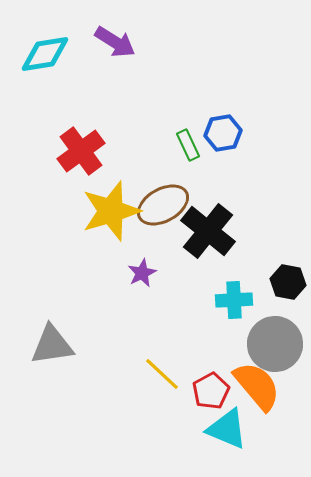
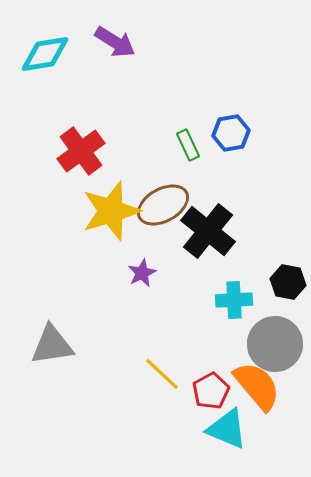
blue hexagon: moved 8 px right
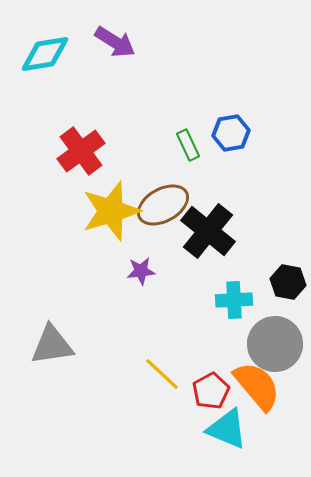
purple star: moved 1 px left, 2 px up; rotated 20 degrees clockwise
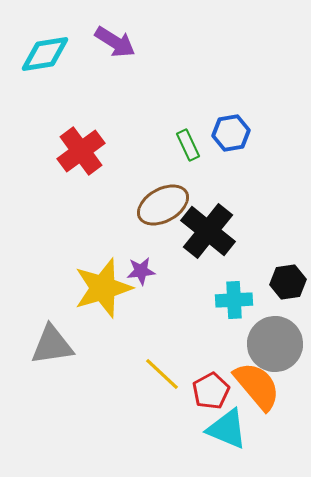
yellow star: moved 8 px left, 77 px down
black hexagon: rotated 20 degrees counterclockwise
